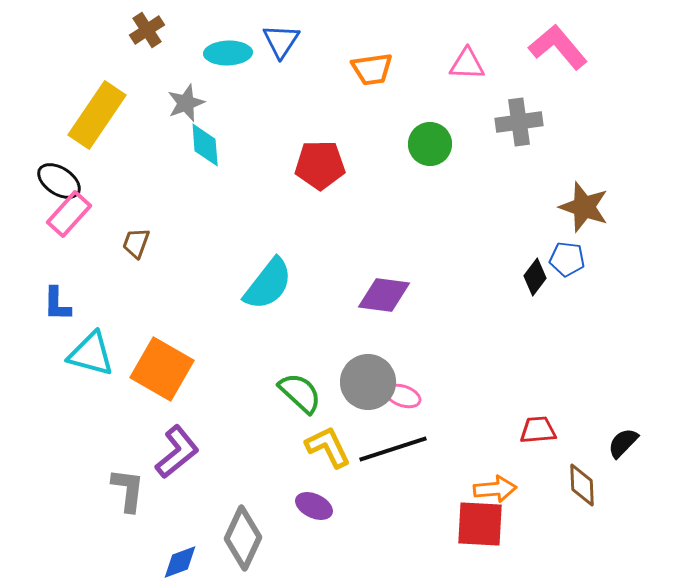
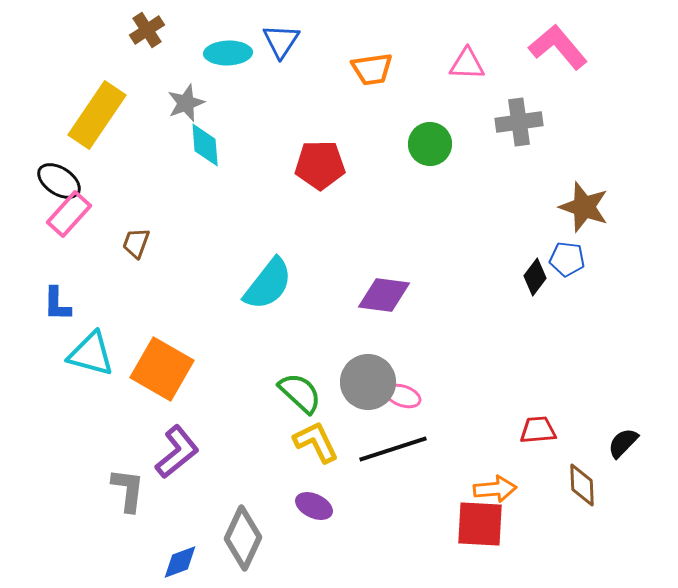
yellow L-shape: moved 12 px left, 5 px up
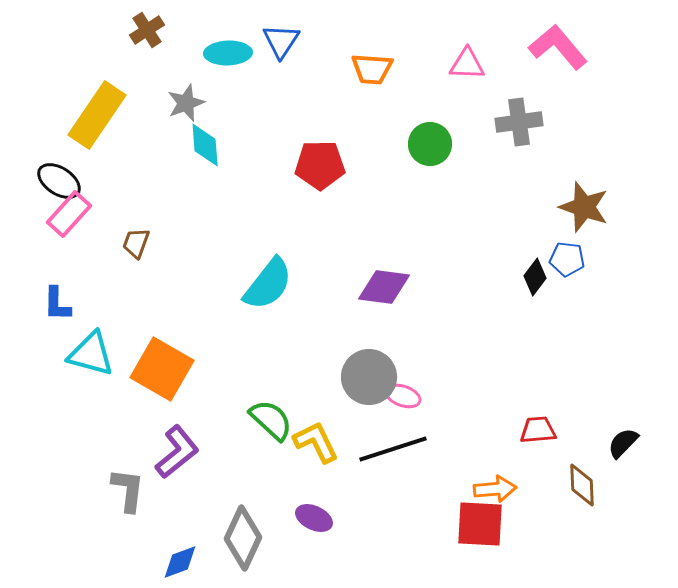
orange trapezoid: rotated 12 degrees clockwise
purple diamond: moved 8 px up
gray circle: moved 1 px right, 5 px up
green semicircle: moved 29 px left, 27 px down
purple ellipse: moved 12 px down
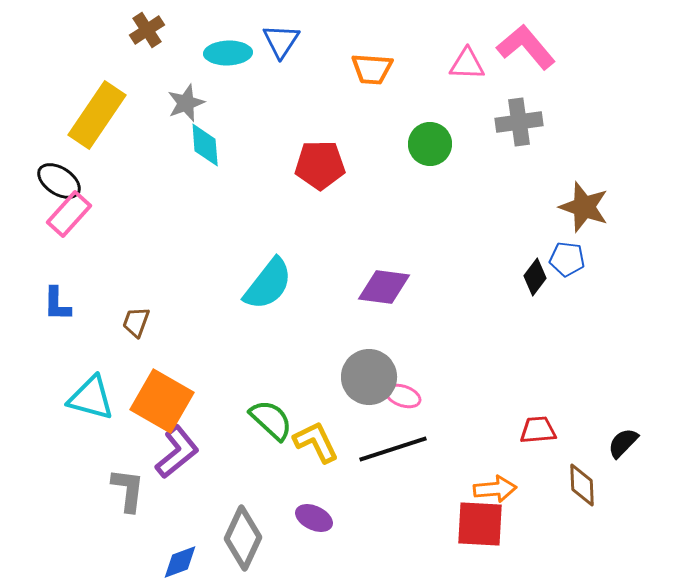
pink L-shape: moved 32 px left
brown trapezoid: moved 79 px down
cyan triangle: moved 44 px down
orange square: moved 32 px down
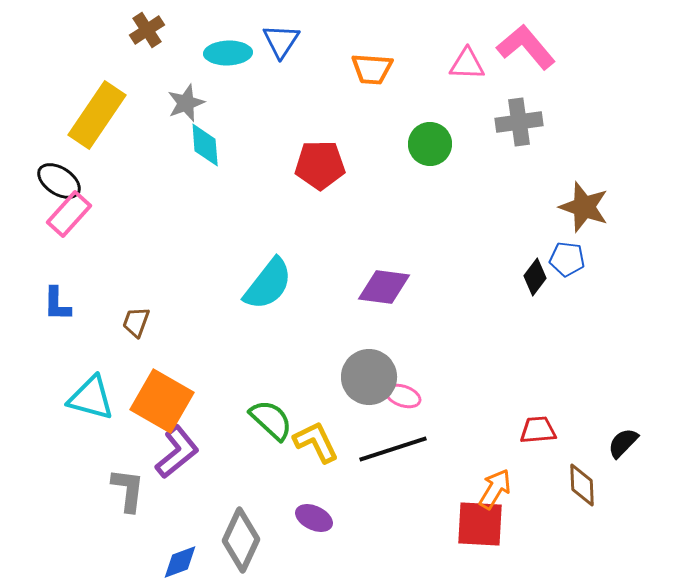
orange arrow: rotated 54 degrees counterclockwise
gray diamond: moved 2 px left, 2 px down
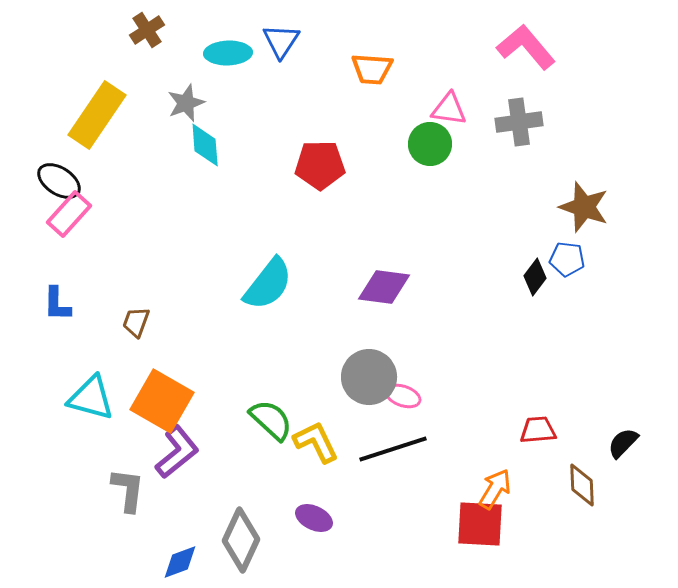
pink triangle: moved 18 px left, 45 px down; rotated 6 degrees clockwise
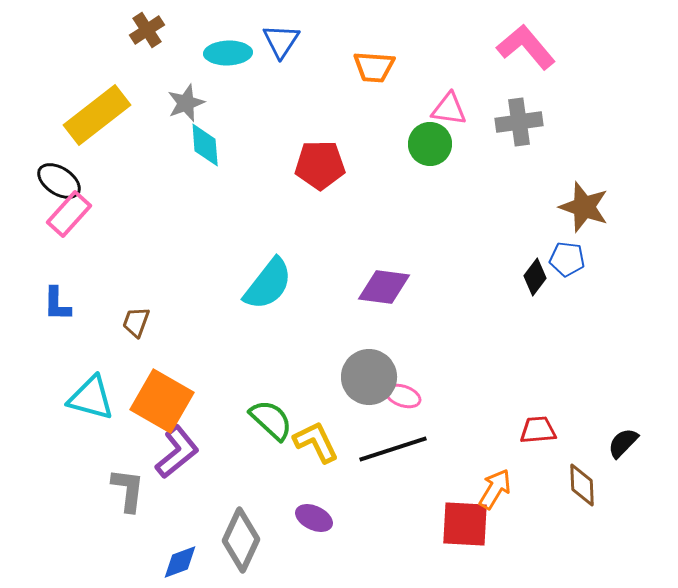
orange trapezoid: moved 2 px right, 2 px up
yellow rectangle: rotated 18 degrees clockwise
red square: moved 15 px left
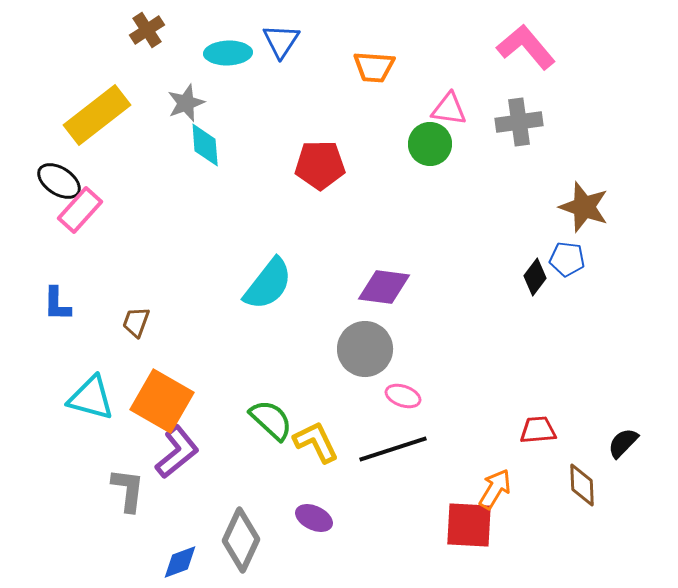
pink rectangle: moved 11 px right, 4 px up
gray circle: moved 4 px left, 28 px up
red square: moved 4 px right, 1 px down
